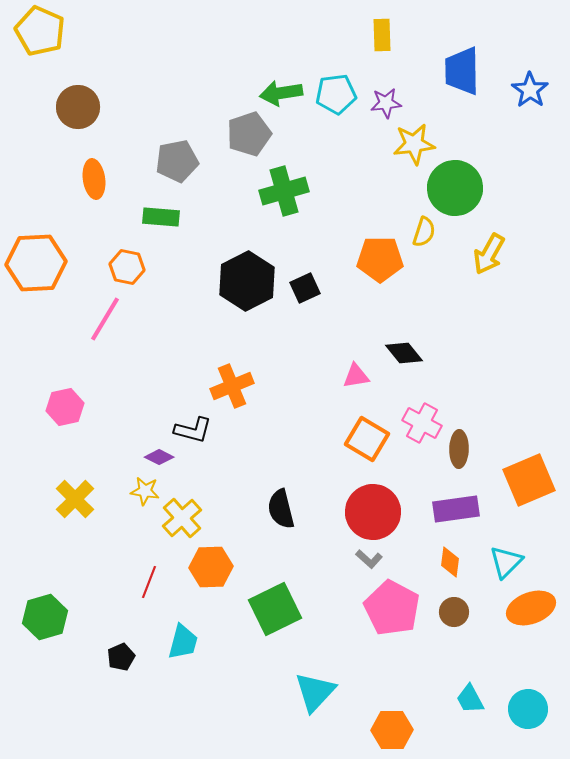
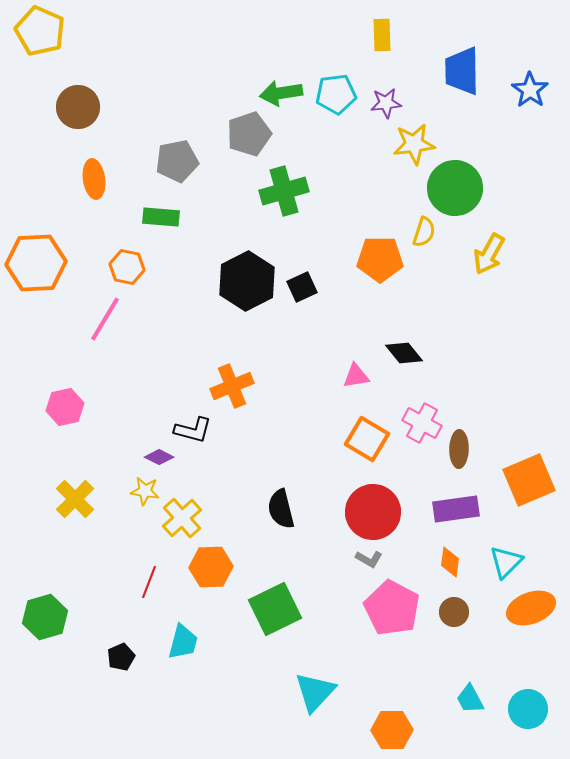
black square at (305, 288): moved 3 px left, 1 px up
gray L-shape at (369, 559): rotated 12 degrees counterclockwise
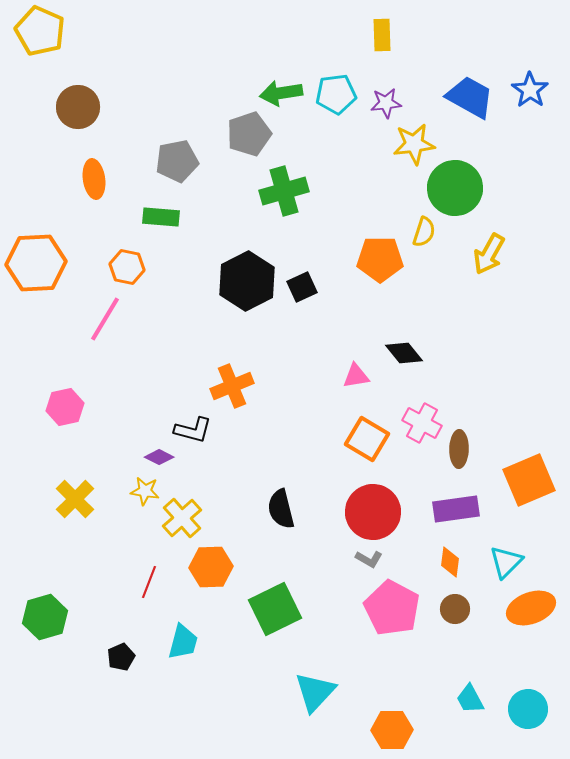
blue trapezoid at (462, 71): moved 8 px right, 26 px down; rotated 120 degrees clockwise
brown circle at (454, 612): moved 1 px right, 3 px up
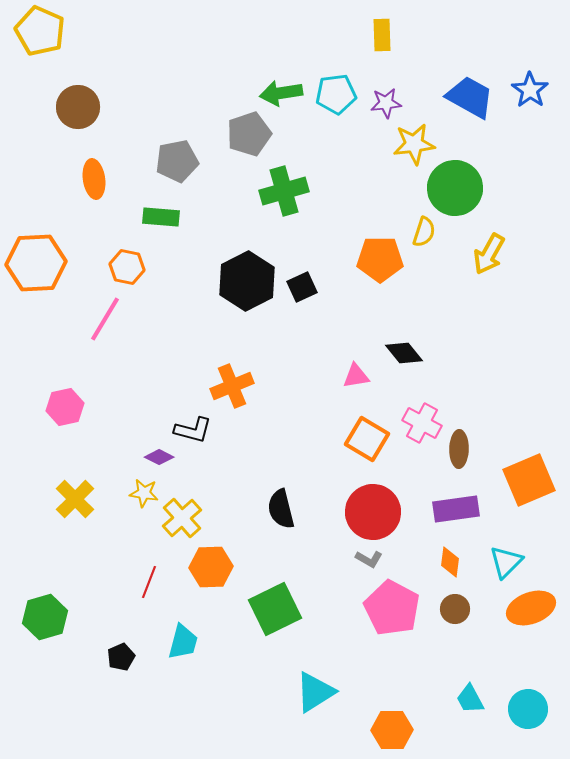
yellow star at (145, 491): moved 1 px left, 2 px down
cyan triangle at (315, 692): rotated 15 degrees clockwise
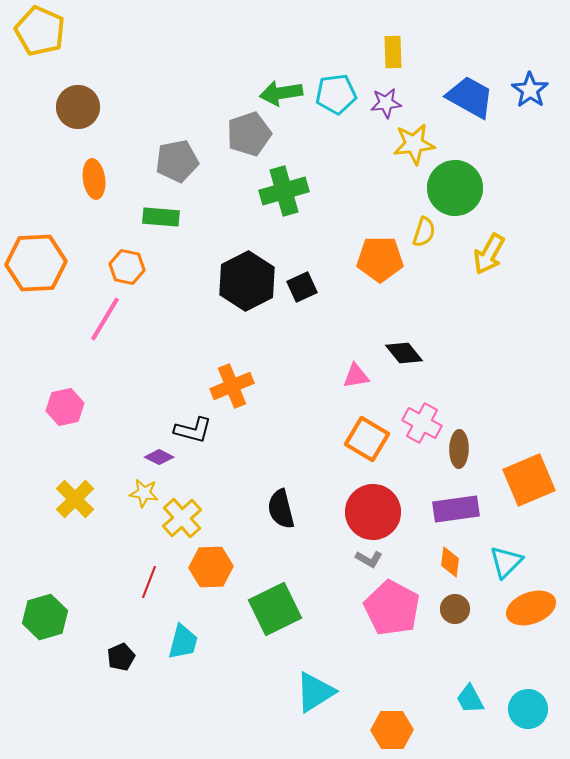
yellow rectangle at (382, 35): moved 11 px right, 17 px down
